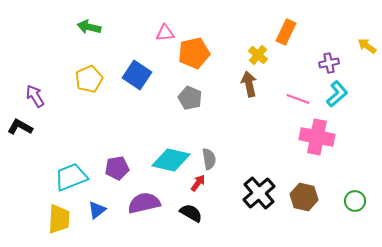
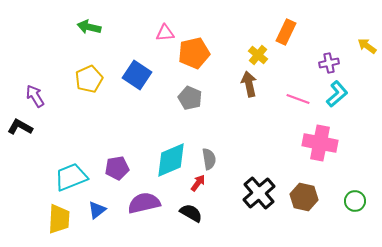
pink cross: moved 3 px right, 6 px down
cyan diamond: rotated 36 degrees counterclockwise
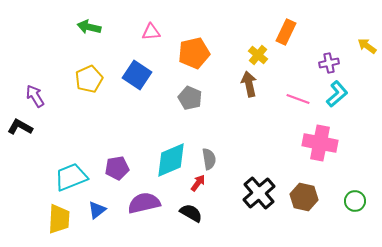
pink triangle: moved 14 px left, 1 px up
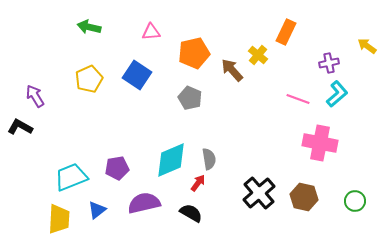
brown arrow: moved 17 px left, 14 px up; rotated 30 degrees counterclockwise
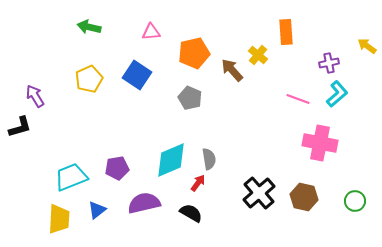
orange rectangle: rotated 30 degrees counterclockwise
black L-shape: rotated 135 degrees clockwise
